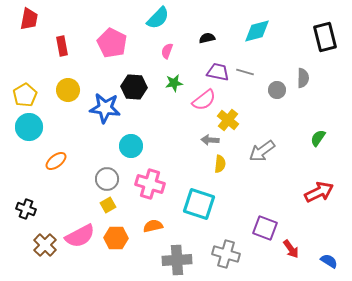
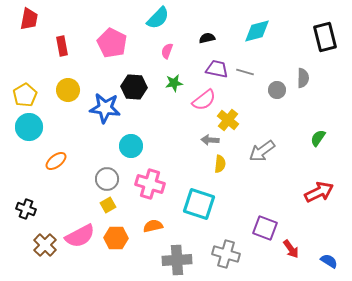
purple trapezoid at (218, 72): moved 1 px left, 3 px up
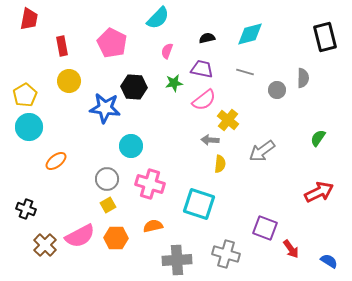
cyan diamond at (257, 31): moved 7 px left, 3 px down
purple trapezoid at (217, 69): moved 15 px left
yellow circle at (68, 90): moved 1 px right, 9 px up
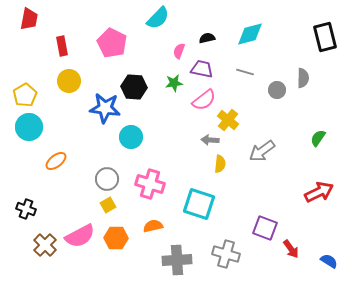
pink semicircle at (167, 51): moved 12 px right
cyan circle at (131, 146): moved 9 px up
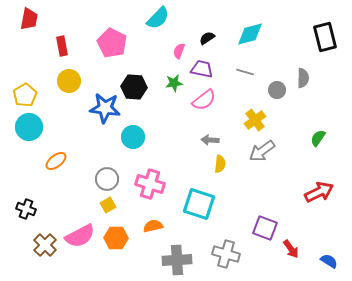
black semicircle at (207, 38): rotated 21 degrees counterclockwise
yellow cross at (228, 120): moved 27 px right; rotated 15 degrees clockwise
cyan circle at (131, 137): moved 2 px right
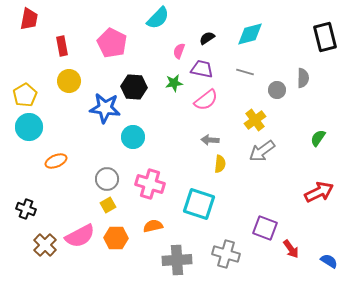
pink semicircle at (204, 100): moved 2 px right
orange ellipse at (56, 161): rotated 15 degrees clockwise
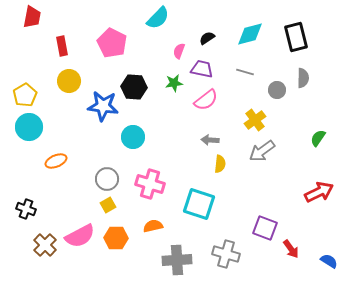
red trapezoid at (29, 19): moved 3 px right, 2 px up
black rectangle at (325, 37): moved 29 px left
blue star at (105, 108): moved 2 px left, 2 px up
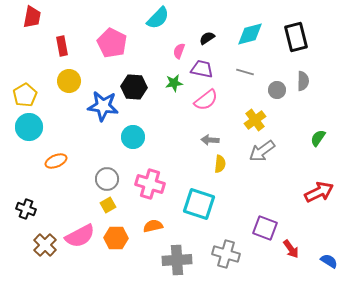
gray semicircle at (303, 78): moved 3 px down
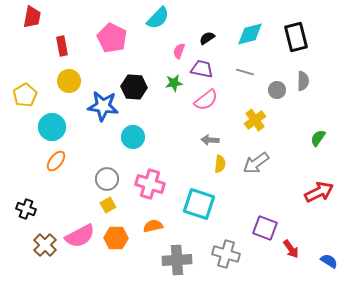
pink pentagon at (112, 43): moved 5 px up
cyan circle at (29, 127): moved 23 px right
gray arrow at (262, 151): moved 6 px left, 12 px down
orange ellipse at (56, 161): rotated 30 degrees counterclockwise
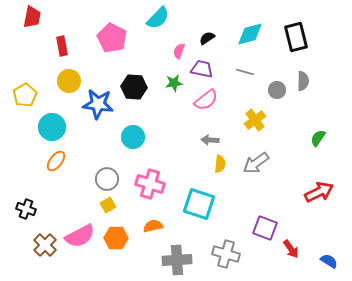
blue star at (103, 106): moved 5 px left, 2 px up
